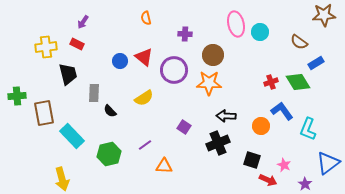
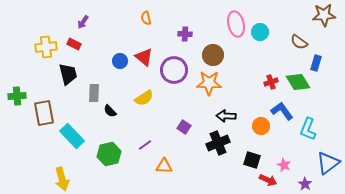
red rectangle: moved 3 px left
blue rectangle: rotated 42 degrees counterclockwise
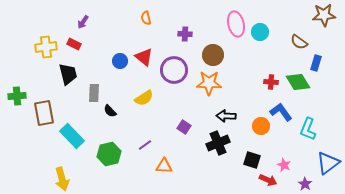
red cross: rotated 24 degrees clockwise
blue L-shape: moved 1 px left, 1 px down
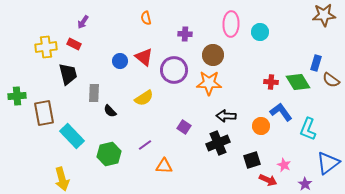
pink ellipse: moved 5 px left; rotated 15 degrees clockwise
brown semicircle: moved 32 px right, 38 px down
black square: rotated 36 degrees counterclockwise
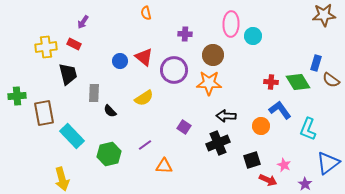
orange semicircle: moved 5 px up
cyan circle: moved 7 px left, 4 px down
blue L-shape: moved 1 px left, 2 px up
